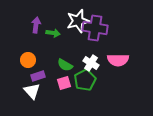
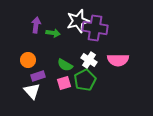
white cross: moved 2 px left, 3 px up
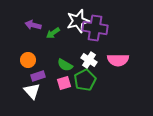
purple arrow: moved 3 px left; rotated 84 degrees counterclockwise
green arrow: rotated 136 degrees clockwise
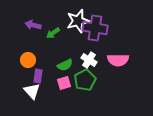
green semicircle: rotated 56 degrees counterclockwise
purple rectangle: rotated 64 degrees counterclockwise
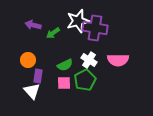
pink square: rotated 16 degrees clockwise
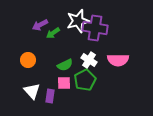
purple arrow: moved 7 px right; rotated 42 degrees counterclockwise
purple rectangle: moved 12 px right, 20 px down
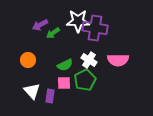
white star: rotated 15 degrees clockwise
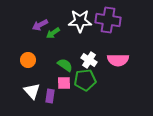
white star: moved 2 px right
purple cross: moved 13 px right, 8 px up
green semicircle: rotated 119 degrees counterclockwise
green pentagon: rotated 20 degrees clockwise
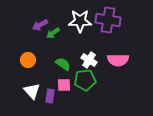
green semicircle: moved 2 px left, 1 px up
pink square: moved 2 px down
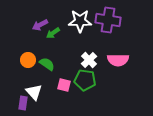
white cross: rotated 14 degrees clockwise
green semicircle: moved 16 px left
green pentagon: rotated 15 degrees clockwise
pink square: rotated 16 degrees clockwise
white triangle: moved 2 px right, 1 px down
purple rectangle: moved 27 px left, 7 px down
